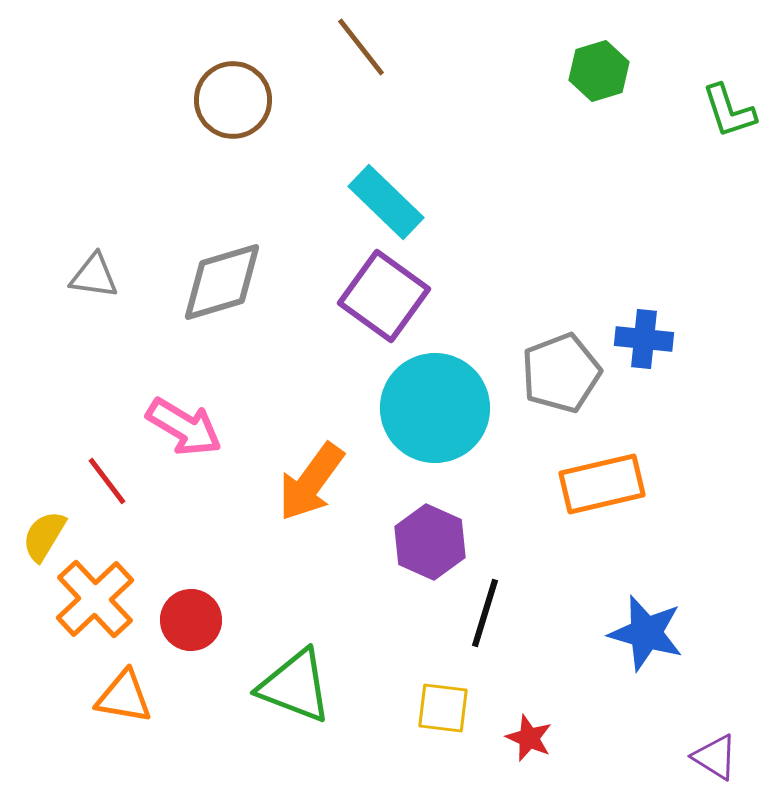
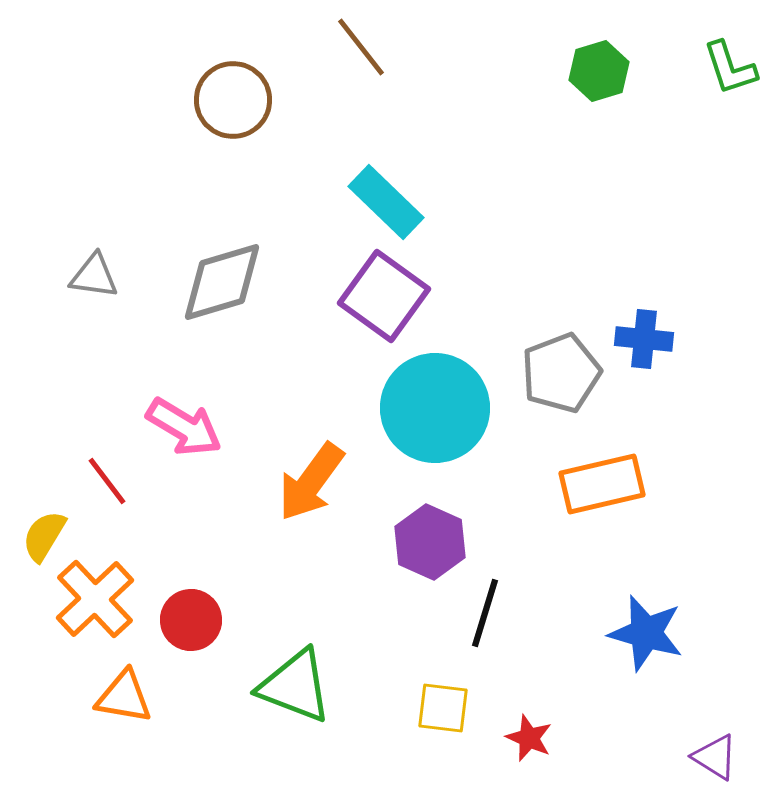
green L-shape: moved 1 px right, 43 px up
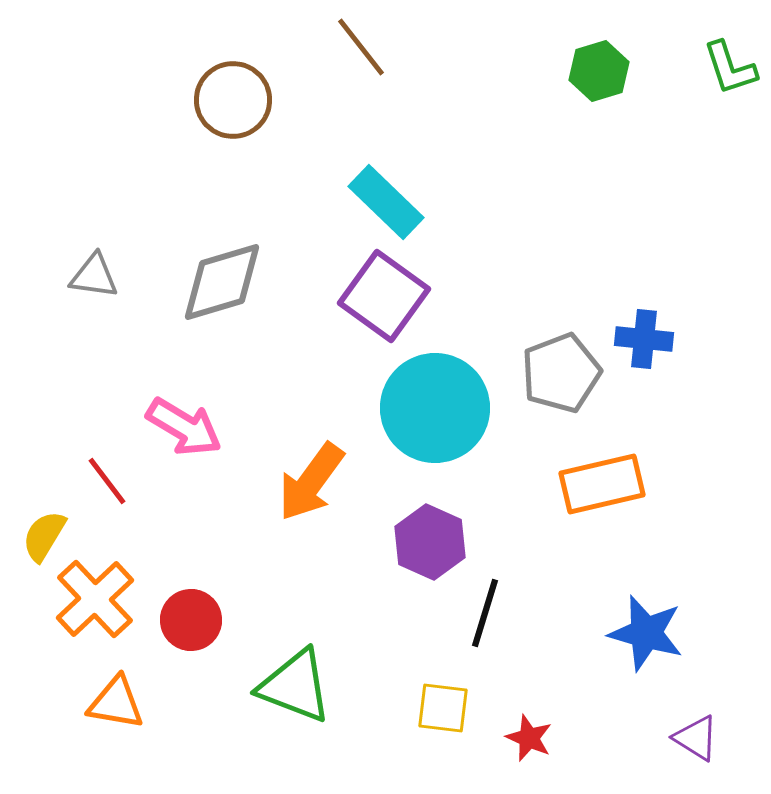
orange triangle: moved 8 px left, 6 px down
purple triangle: moved 19 px left, 19 px up
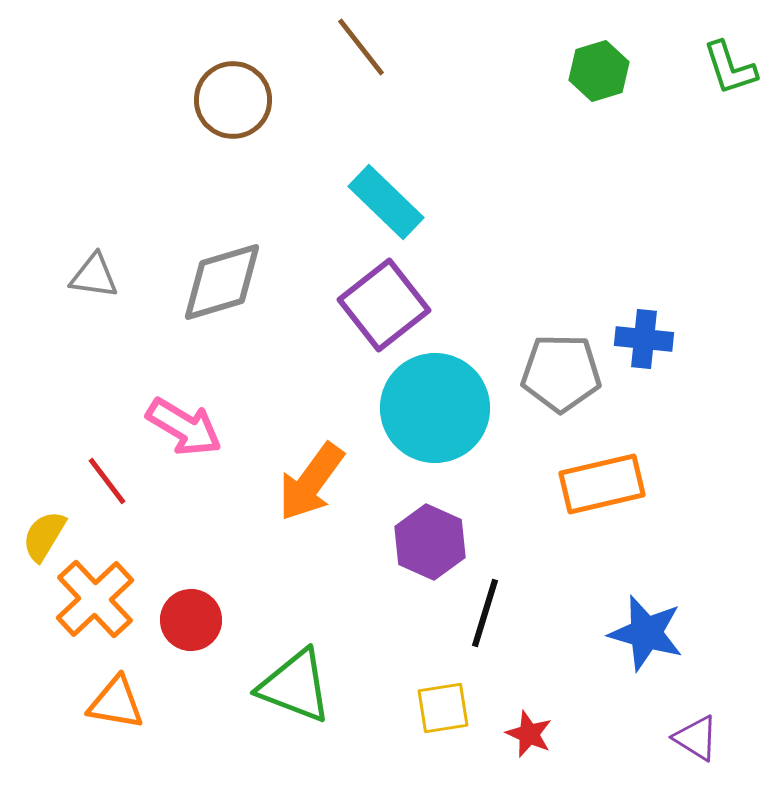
purple square: moved 9 px down; rotated 16 degrees clockwise
gray pentagon: rotated 22 degrees clockwise
yellow square: rotated 16 degrees counterclockwise
red star: moved 4 px up
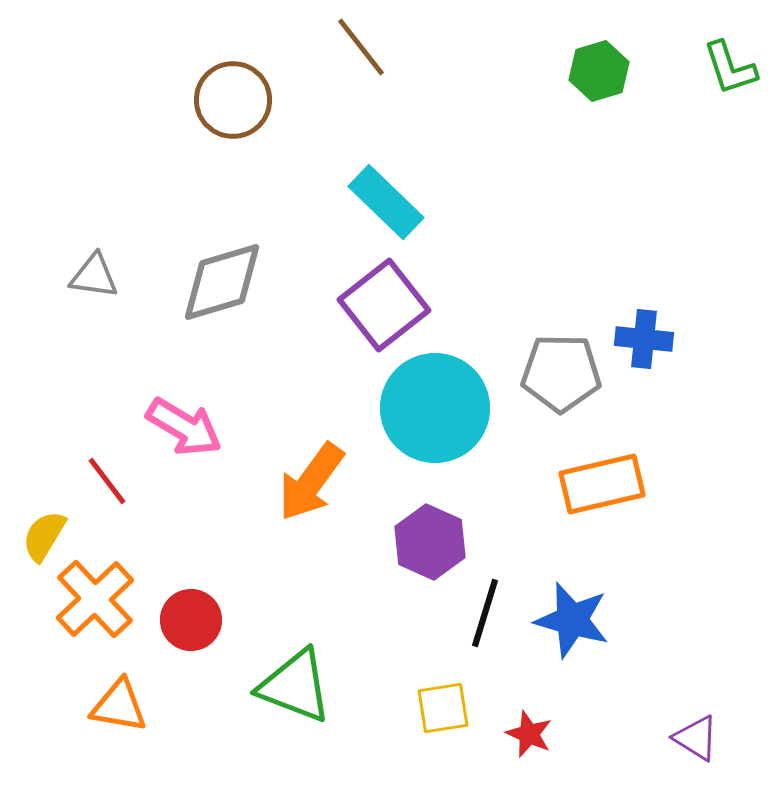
blue star: moved 74 px left, 13 px up
orange triangle: moved 3 px right, 3 px down
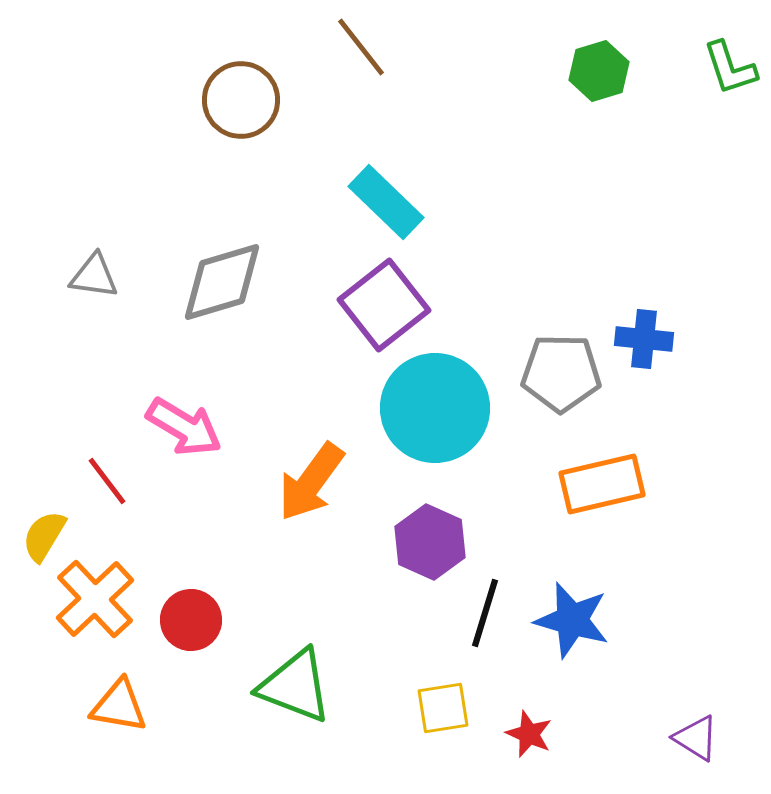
brown circle: moved 8 px right
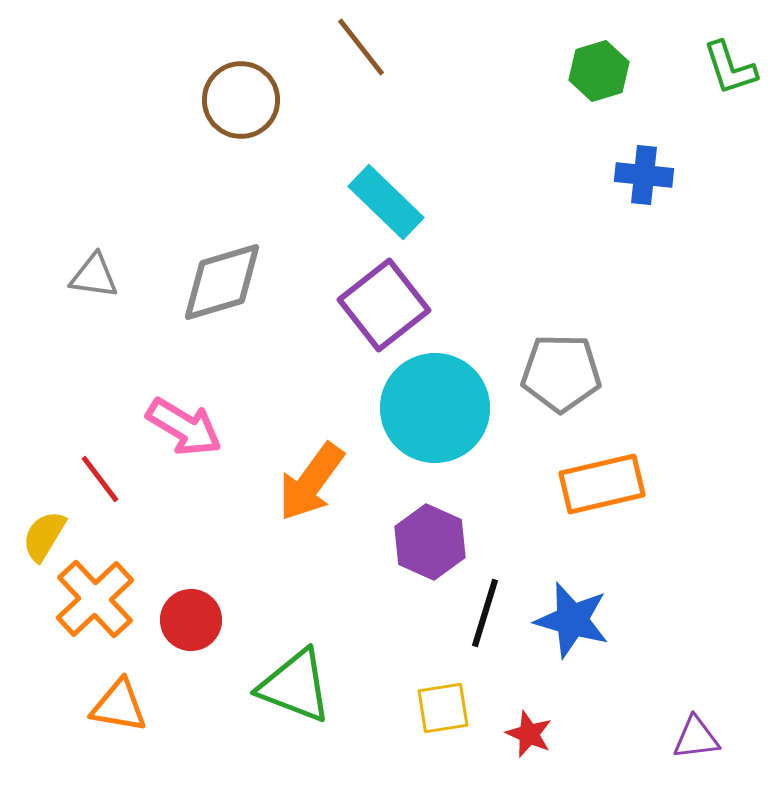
blue cross: moved 164 px up
red line: moved 7 px left, 2 px up
purple triangle: rotated 39 degrees counterclockwise
